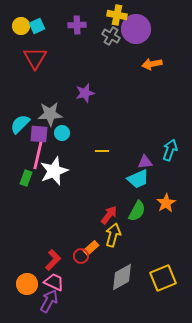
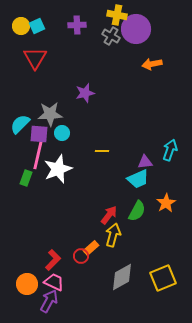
white star: moved 4 px right, 2 px up
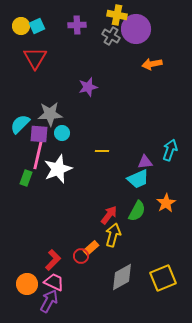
purple star: moved 3 px right, 6 px up
